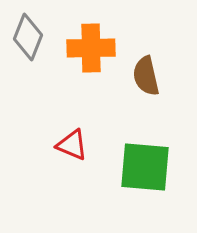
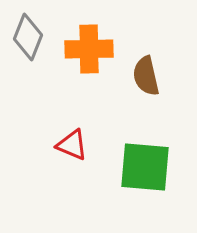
orange cross: moved 2 px left, 1 px down
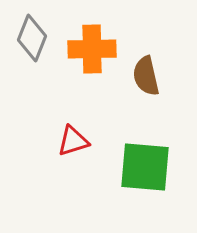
gray diamond: moved 4 px right, 1 px down
orange cross: moved 3 px right
red triangle: moved 1 px right, 4 px up; rotated 40 degrees counterclockwise
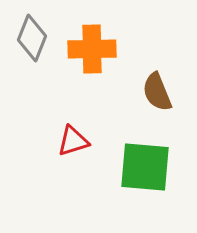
brown semicircle: moved 11 px right, 16 px down; rotated 9 degrees counterclockwise
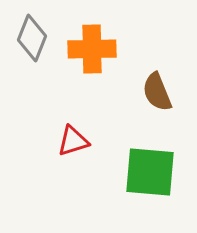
green square: moved 5 px right, 5 px down
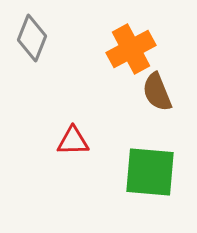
orange cross: moved 39 px right; rotated 27 degrees counterclockwise
red triangle: rotated 16 degrees clockwise
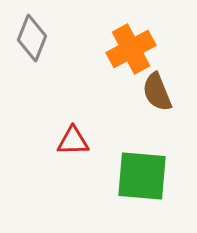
green square: moved 8 px left, 4 px down
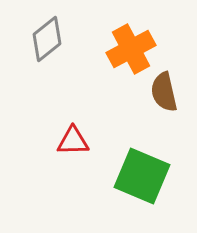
gray diamond: moved 15 px right, 1 px down; rotated 30 degrees clockwise
brown semicircle: moved 7 px right; rotated 9 degrees clockwise
green square: rotated 18 degrees clockwise
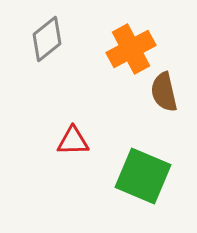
green square: moved 1 px right
